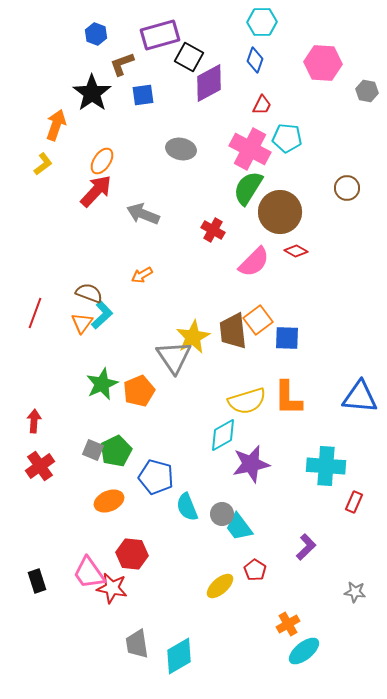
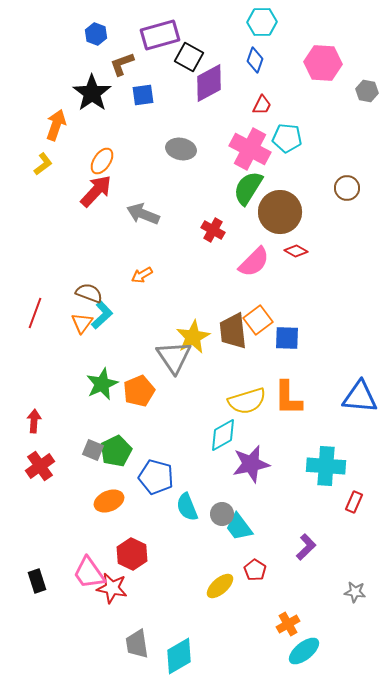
red hexagon at (132, 554): rotated 20 degrees clockwise
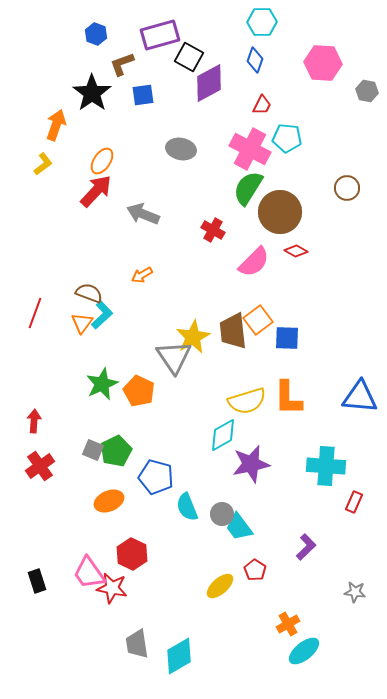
orange pentagon at (139, 391): rotated 24 degrees counterclockwise
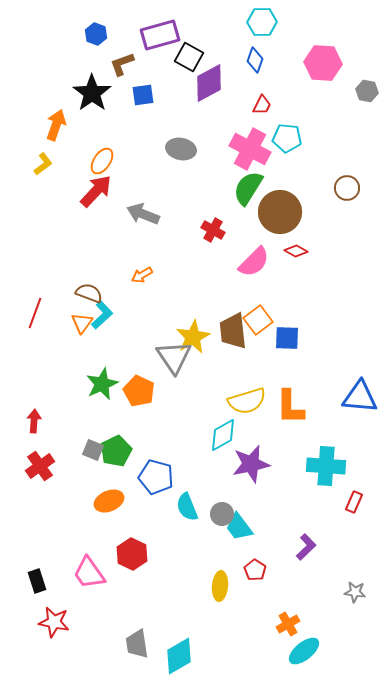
orange L-shape at (288, 398): moved 2 px right, 9 px down
yellow ellipse at (220, 586): rotated 44 degrees counterclockwise
red star at (112, 588): moved 58 px left, 34 px down
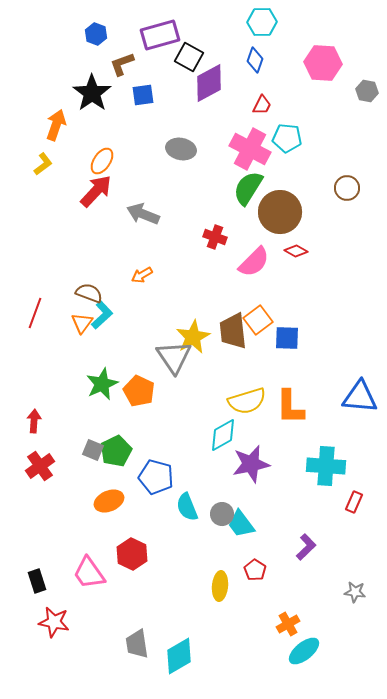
red cross at (213, 230): moved 2 px right, 7 px down; rotated 10 degrees counterclockwise
cyan trapezoid at (239, 527): moved 2 px right, 3 px up
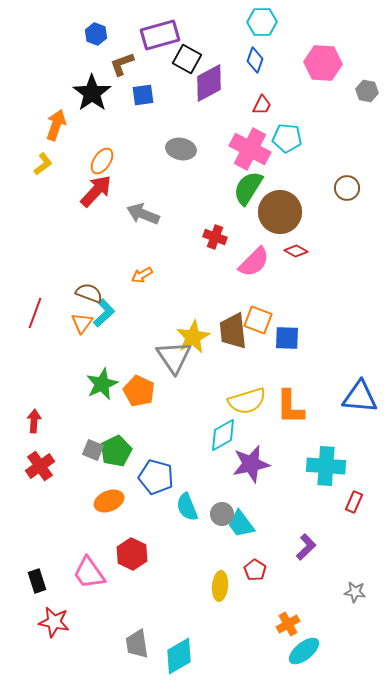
black square at (189, 57): moved 2 px left, 2 px down
cyan L-shape at (102, 315): moved 2 px right, 2 px up
orange square at (258, 320): rotated 32 degrees counterclockwise
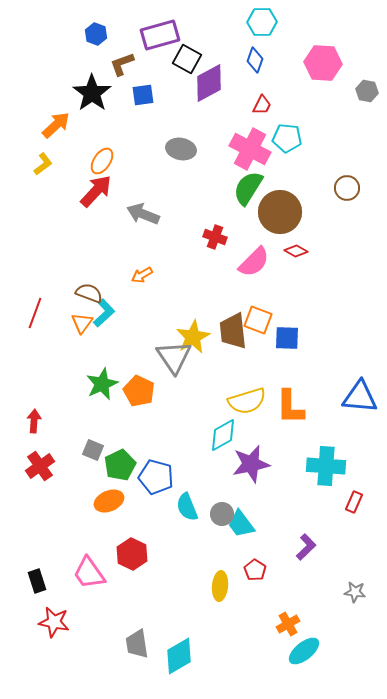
orange arrow at (56, 125): rotated 28 degrees clockwise
green pentagon at (116, 451): moved 4 px right, 14 px down
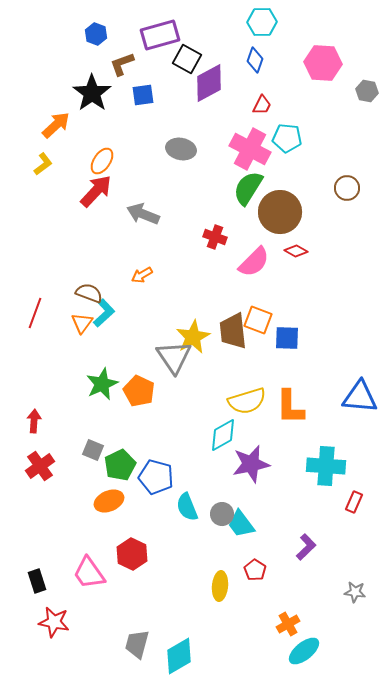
gray trapezoid at (137, 644): rotated 24 degrees clockwise
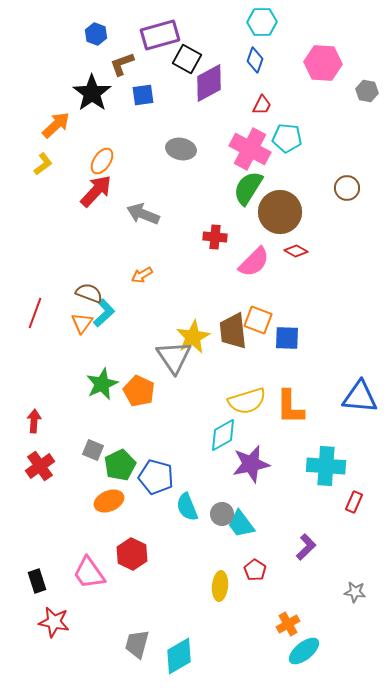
red cross at (215, 237): rotated 15 degrees counterclockwise
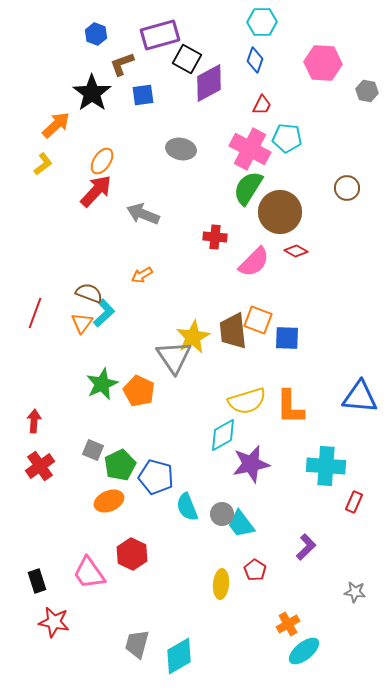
yellow ellipse at (220, 586): moved 1 px right, 2 px up
